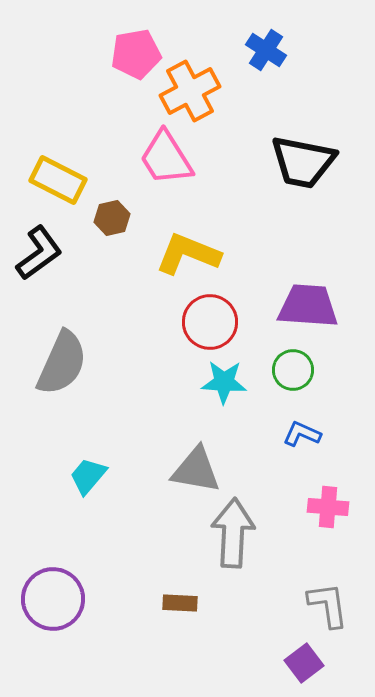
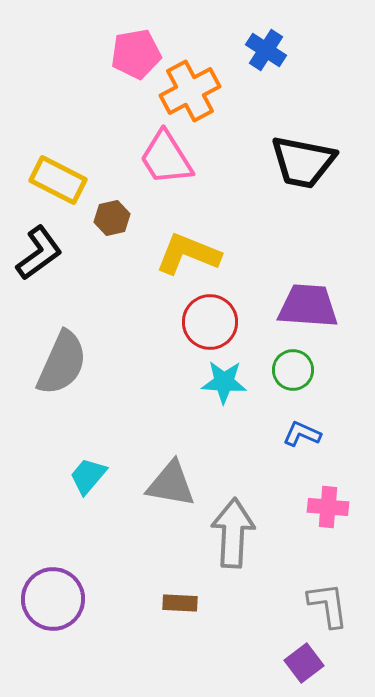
gray triangle: moved 25 px left, 14 px down
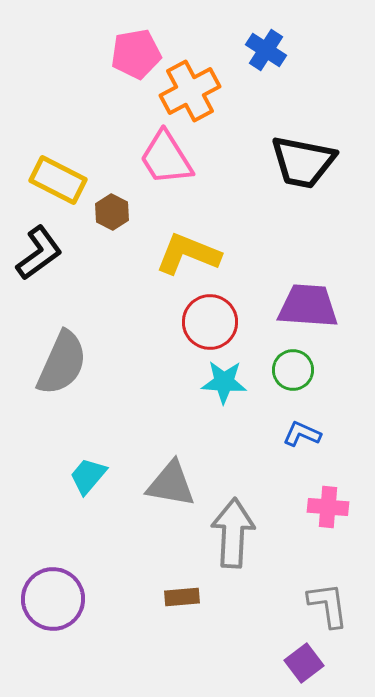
brown hexagon: moved 6 px up; rotated 20 degrees counterclockwise
brown rectangle: moved 2 px right, 6 px up; rotated 8 degrees counterclockwise
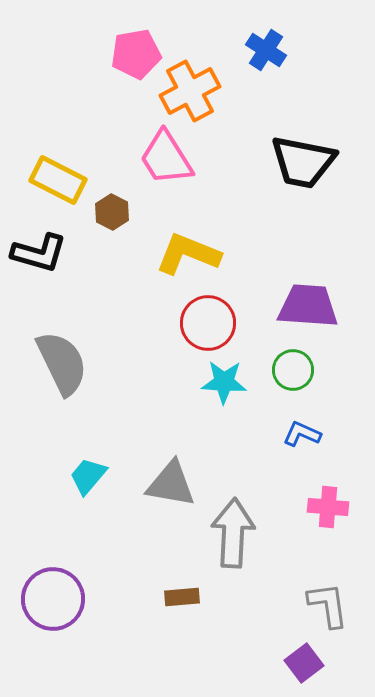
black L-shape: rotated 52 degrees clockwise
red circle: moved 2 px left, 1 px down
gray semicircle: rotated 50 degrees counterclockwise
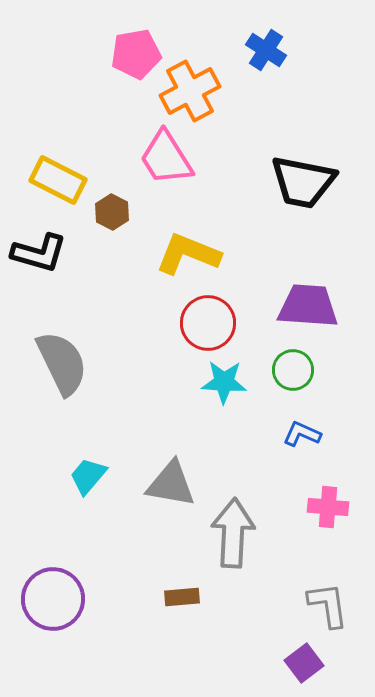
black trapezoid: moved 20 px down
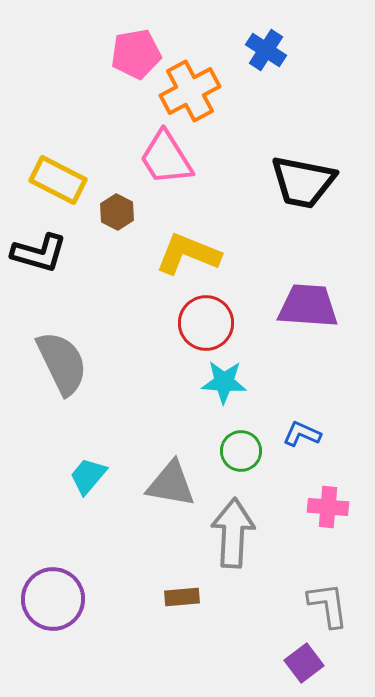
brown hexagon: moved 5 px right
red circle: moved 2 px left
green circle: moved 52 px left, 81 px down
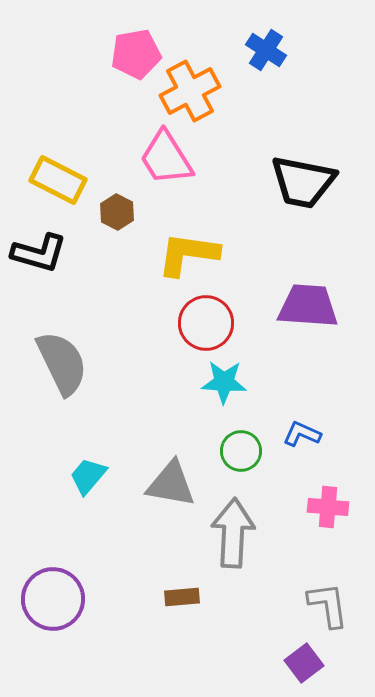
yellow L-shape: rotated 14 degrees counterclockwise
